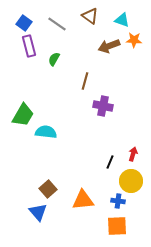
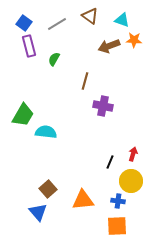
gray line: rotated 66 degrees counterclockwise
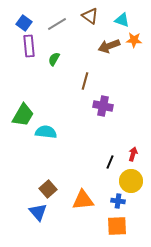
purple rectangle: rotated 10 degrees clockwise
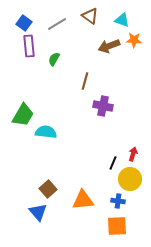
black line: moved 3 px right, 1 px down
yellow circle: moved 1 px left, 2 px up
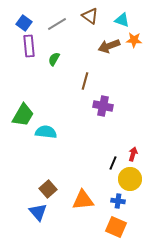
orange square: moved 1 px left, 1 px down; rotated 25 degrees clockwise
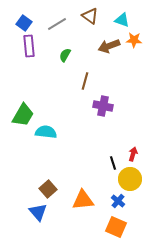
green semicircle: moved 11 px right, 4 px up
black line: rotated 40 degrees counterclockwise
blue cross: rotated 32 degrees clockwise
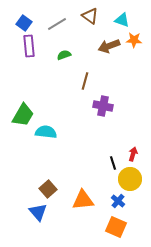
green semicircle: moved 1 px left; rotated 40 degrees clockwise
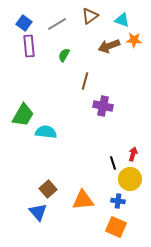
brown triangle: rotated 48 degrees clockwise
green semicircle: rotated 40 degrees counterclockwise
blue cross: rotated 32 degrees counterclockwise
